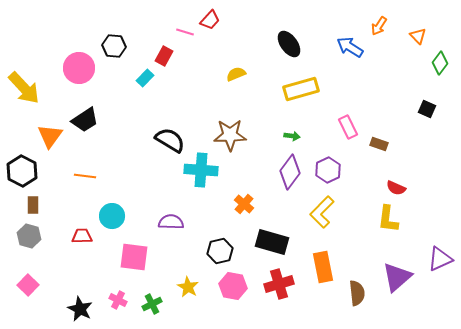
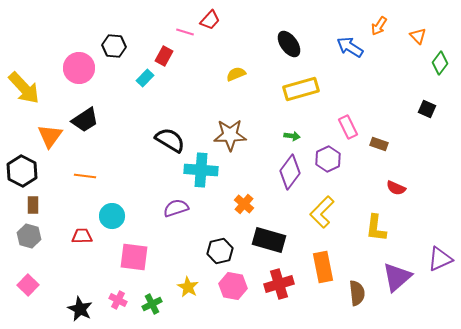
purple hexagon at (328, 170): moved 11 px up
yellow L-shape at (388, 219): moved 12 px left, 9 px down
purple semicircle at (171, 222): moved 5 px right, 14 px up; rotated 20 degrees counterclockwise
black rectangle at (272, 242): moved 3 px left, 2 px up
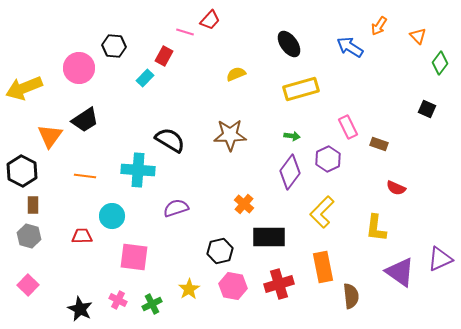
yellow arrow at (24, 88): rotated 111 degrees clockwise
cyan cross at (201, 170): moved 63 px left
black rectangle at (269, 240): moved 3 px up; rotated 16 degrees counterclockwise
purple triangle at (397, 277): moved 3 px right, 5 px up; rotated 44 degrees counterclockwise
yellow star at (188, 287): moved 1 px right, 2 px down; rotated 10 degrees clockwise
brown semicircle at (357, 293): moved 6 px left, 3 px down
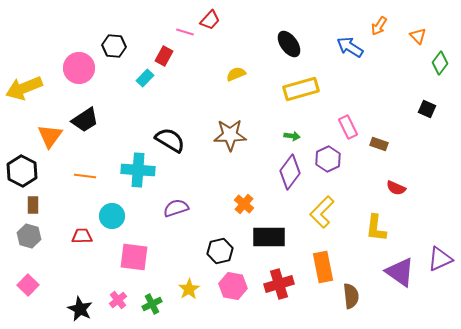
pink cross at (118, 300): rotated 24 degrees clockwise
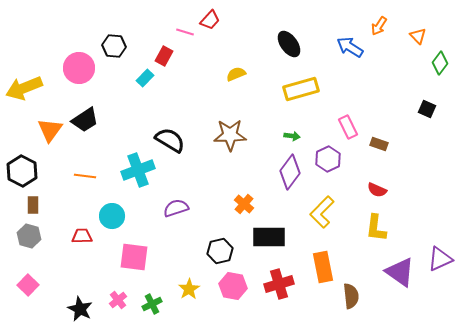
orange triangle at (50, 136): moved 6 px up
cyan cross at (138, 170): rotated 24 degrees counterclockwise
red semicircle at (396, 188): moved 19 px left, 2 px down
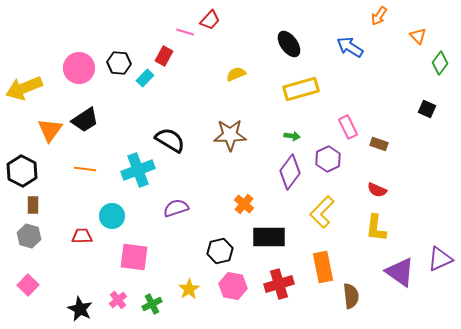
orange arrow at (379, 26): moved 10 px up
black hexagon at (114, 46): moved 5 px right, 17 px down
orange line at (85, 176): moved 7 px up
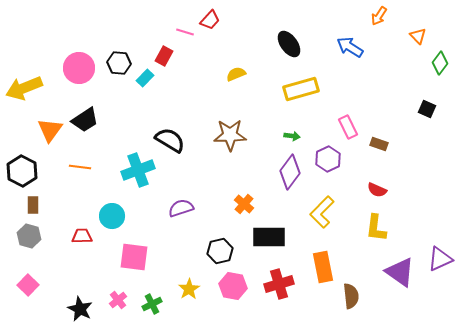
orange line at (85, 169): moved 5 px left, 2 px up
purple semicircle at (176, 208): moved 5 px right
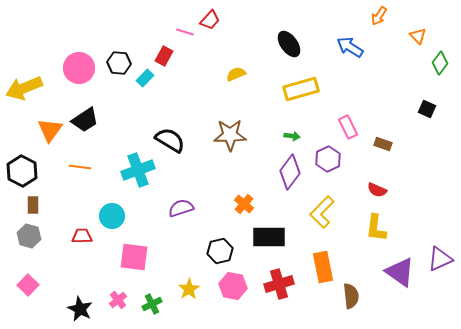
brown rectangle at (379, 144): moved 4 px right
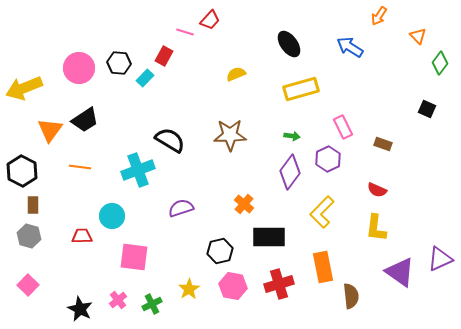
pink rectangle at (348, 127): moved 5 px left
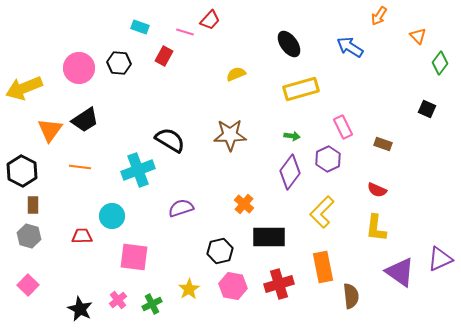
cyan rectangle at (145, 78): moved 5 px left, 51 px up; rotated 66 degrees clockwise
